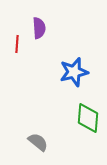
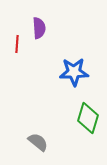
blue star: rotated 12 degrees clockwise
green diamond: rotated 12 degrees clockwise
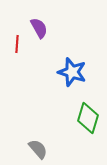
purple semicircle: rotated 25 degrees counterclockwise
blue star: moved 2 px left; rotated 20 degrees clockwise
gray semicircle: moved 7 px down; rotated 10 degrees clockwise
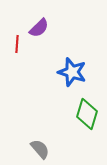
purple semicircle: rotated 75 degrees clockwise
green diamond: moved 1 px left, 4 px up
gray semicircle: moved 2 px right
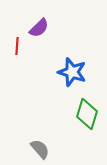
red line: moved 2 px down
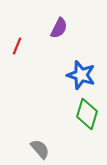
purple semicircle: moved 20 px right; rotated 20 degrees counterclockwise
red line: rotated 18 degrees clockwise
blue star: moved 9 px right, 3 px down
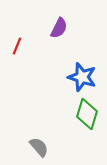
blue star: moved 1 px right, 2 px down
gray semicircle: moved 1 px left, 2 px up
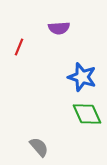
purple semicircle: rotated 60 degrees clockwise
red line: moved 2 px right, 1 px down
green diamond: rotated 40 degrees counterclockwise
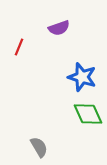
purple semicircle: rotated 15 degrees counterclockwise
green diamond: moved 1 px right
gray semicircle: rotated 10 degrees clockwise
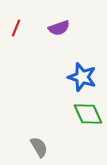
red line: moved 3 px left, 19 px up
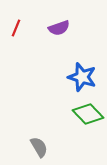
green diamond: rotated 20 degrees counterclockwise
